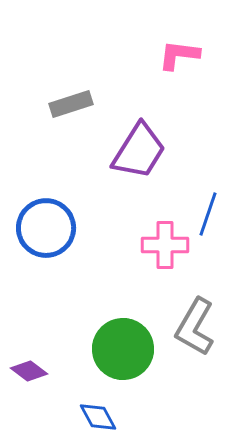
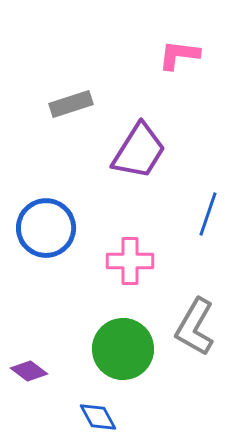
pink cross: moved 35 px left, 16 px down
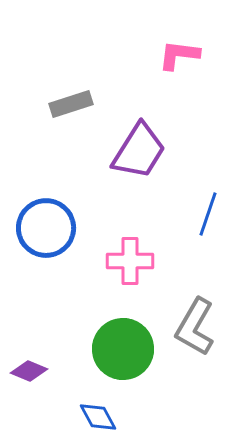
purple diamond: rotated 15 degrees counterclockwise
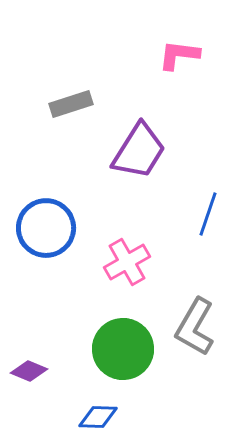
pink cross: moved 3 px left, 1 px down; rotated 30 degrees counterclockwise
blue diamond: rotated 60 degrees counterclockwise
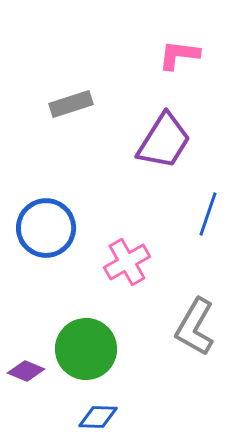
purple trapezoid: moved 25 px right, 10 px up
green circle: moved 37 px left
purple diamond: moved 3 px left
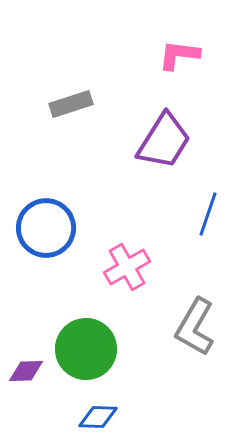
pink cross: moved 5 px down
purple diamond: rotated 24 degrees counterclockwise
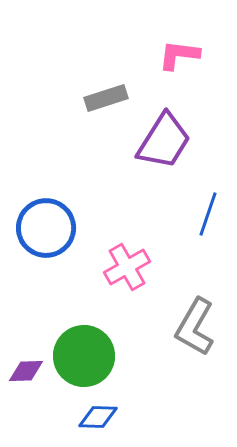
gray rectangle: moved 35 px right, 6 px up
green circle: moved 2 px left, 7 px down
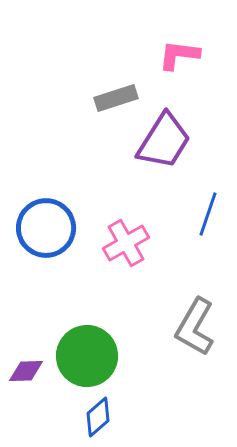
gray rectangle: moved 10 px right
pink cross: moved 1 px left, 24 px up
green circle: moved 3 px right
blue diamond: rotated 42 degrees counterclockwise
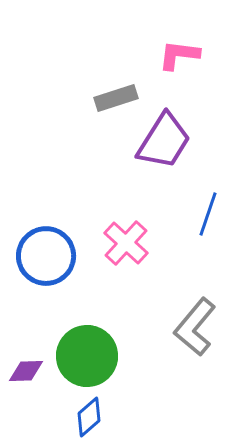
blue circle: moved 28 px down
pink cross: rotated 18 degrees counterclockwise
gray L-shape: rotated 10 degrees clockwise
blue diamond: moved 9 px left
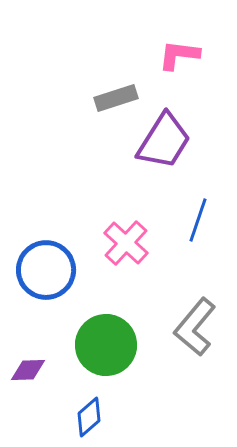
blue line: moved 10 px left, 6 px down
blue circle: moved 14 px down
green circle: moved 19 px right, 11 px up
purple diamond: moved 2 px right, 1 px up
